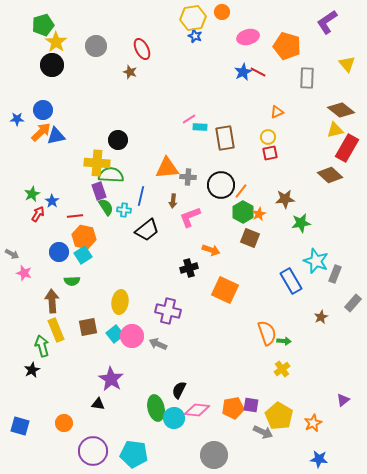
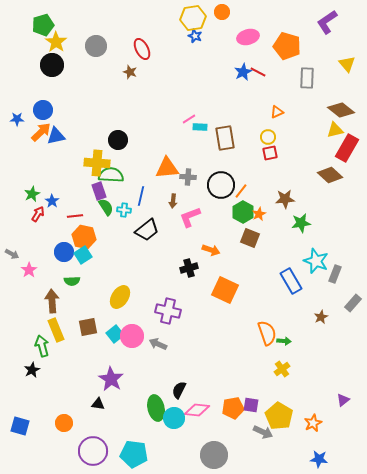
blue circle at (59, 252): moved 5 px right
pink star at (24, 273): moved 5 px right, 3 px up; rotated 21 degrees clockwise
yellow ellipse at (120, 302): moved 5 px up; rotated 25 degrees clockwise
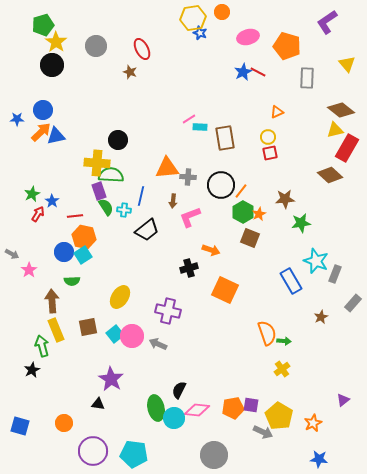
blue star at (195, 36): moved 5 px right, 3 px up
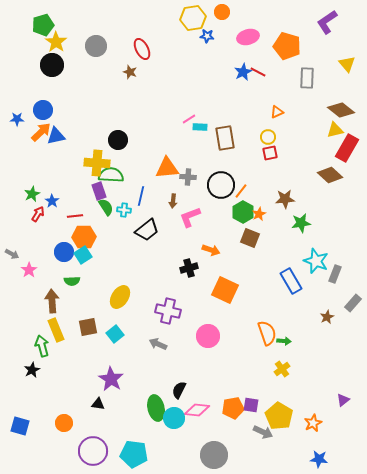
blue star at (200, 33): moved 7 px right, 3 px down; rotated 16 degrees counterclockwise
orange hexagon at (84, 237): rotated 15 degrees counterclockwise
brown star at (321, 317): moved 6 px right
pink circle at (132, 336): moved 76 px right
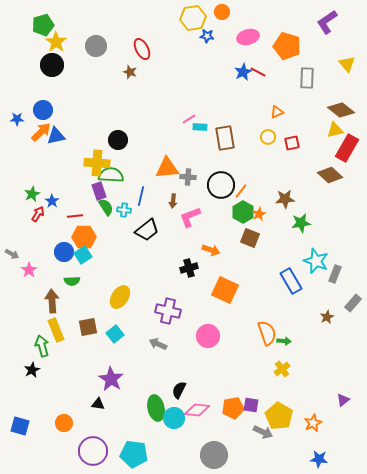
red square at (270, 153): moved 22 px right, 10 px up
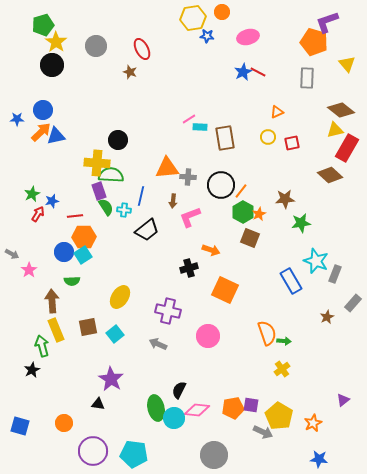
purple L-shape at (327, 22): rotated 15 degrees clockwise
orange pentagon at (287, 46): moved 27 px right, 4 px up
blue star at (52, 201): rotated 24 degrees clockwise
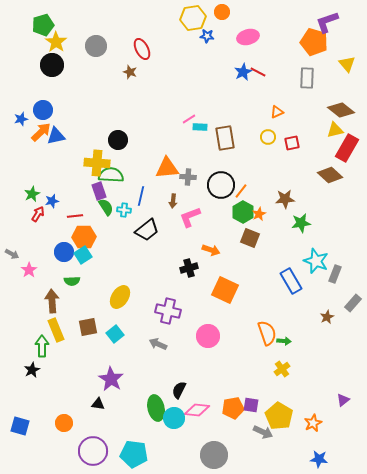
blue star at (17, 119): moved 4 px right; rotated 16 degrees counterclockwise
green arrow at (42, 346): rotated 15 degrees clockwise
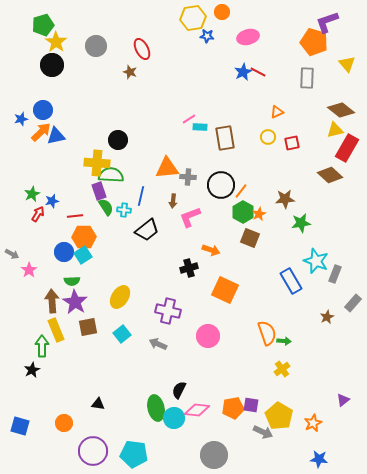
cyan square at (115, 334): moved 7 px right
purple star at (111, 379): moved 36 px left, 77 px up
